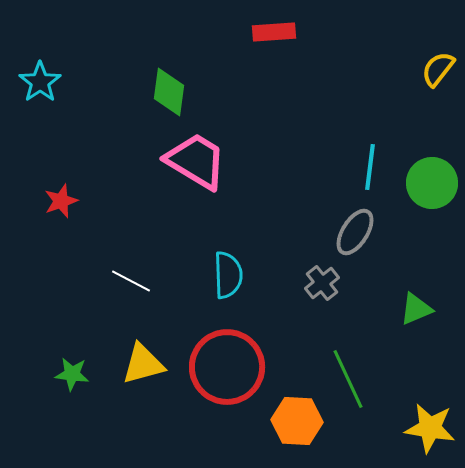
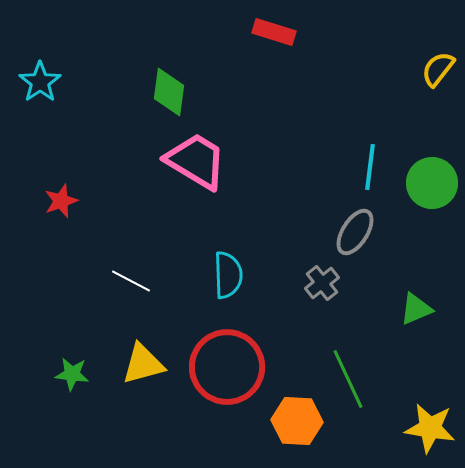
red rectangle: rotated 21 degrees clockwise
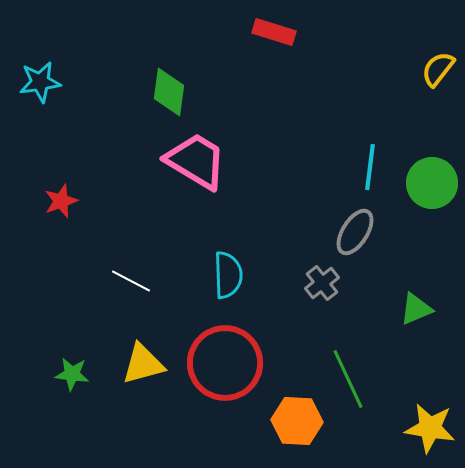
cyan star: rotated 27 degrees clockwise
red circle: moved 2 px left, 4 px up
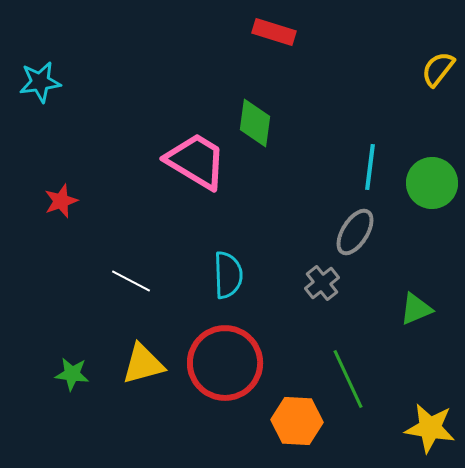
green diamond: moved 86 px right, 31 px down
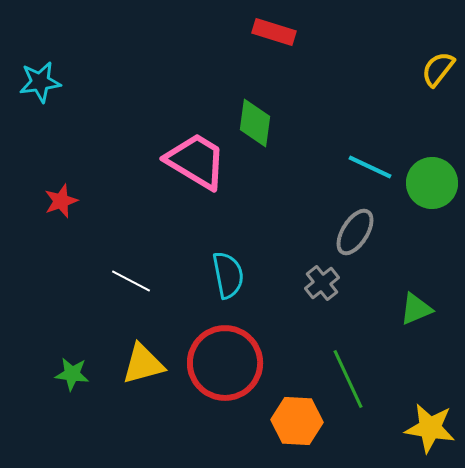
cyan line: rotated 72 degrees counterclockwise
cyan semicircle: rotated 9 degrees counterclockwise
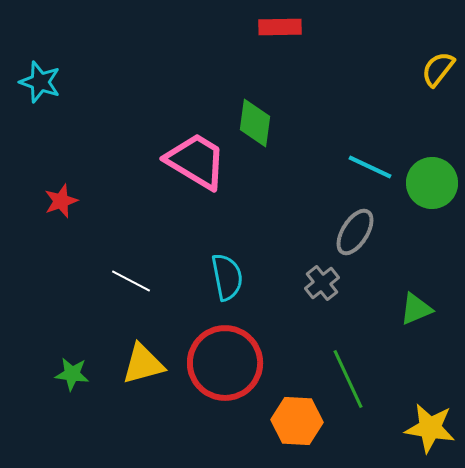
red rectangle: moved 6 px right, 5 px up; rotated 18 degrees counterclockwise
cyan star: rotated 27 degrees clockwise
cyan semicircle: moved 1 px left, 2 px down
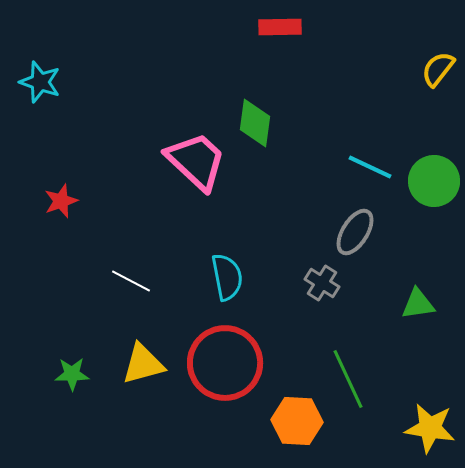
pink trapezoid: rotated 12 degrees clockwise
green circle: moved 2 px right, 2 px up
gray cross: rotated 20 degrees counterclockwise
green triangle: moved 2 px right, 5 px up; rotated 15 degrees clockwise
green star: rotated 8 degrees counterclockwise
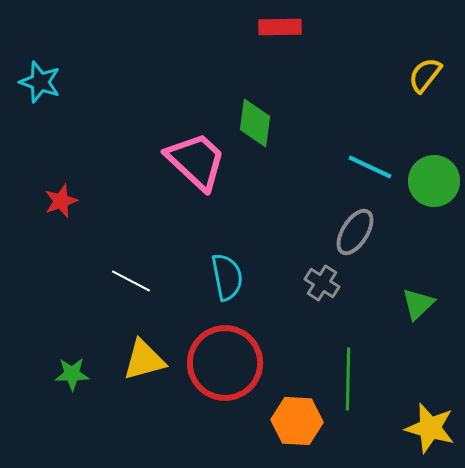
yellow semicircle: moved 13 px left, 6 px down
green triangle: rotated 36 degrees counterclockwise
yellow triangle: moved 1 px right, 4 px up
green line: rotated 26 degrees clockwise
yellow star: rotated 6 degrees clockwise
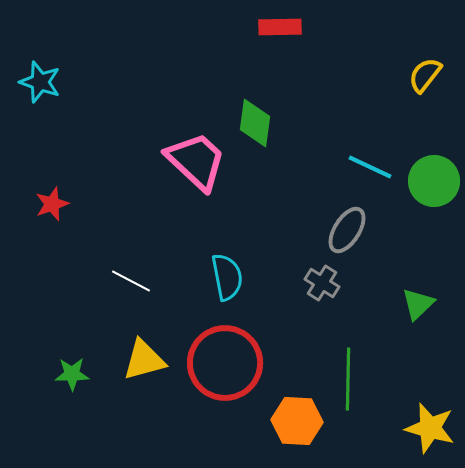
red star: moved 9 px left, 3 px down
gray ellipse: moved 8 px left, 2 px up
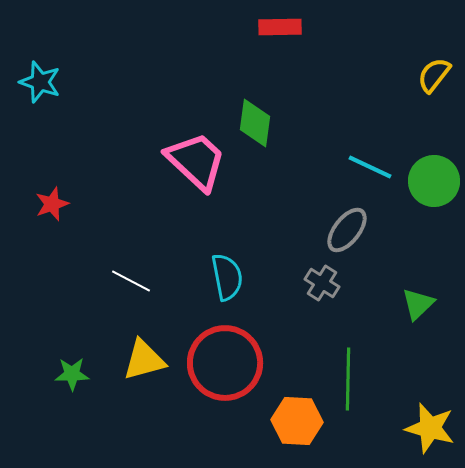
yellow semicircle: moved 9 px right
gray ellipse: rotated 6 degrees clockwise
